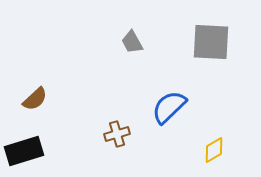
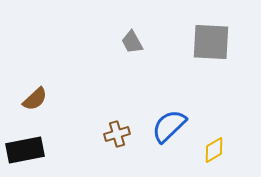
blue semicircle: moved 19 px down
black rectangle: moved 1 px right, 1 px up; rotated 6 degrees clockwise
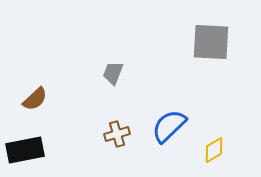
gray trapezoid: moved 19 px left, 31 px down; rotated 50 degrees clockwise
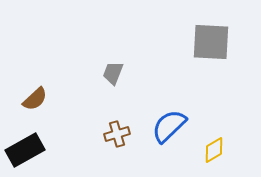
black rectangle: rotated 18 degrees counterclockwise
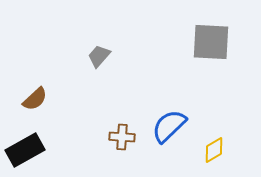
gray trapezoid: moved 14 px left, 17 px up; rotated 20 degrees clockwise
brown cross: moved 5 px right, 3 px down; rotated 20 degrees clockwise
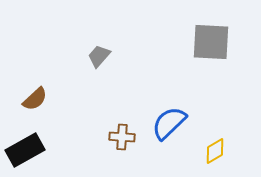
blue semicircle: moved 3 px up
yellow diamond: moved 1 px right, 1 px down
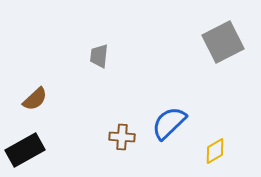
gray square: moved 12 px right; rotated 30 degrees counterclockwise
gray trapezoid: rotated 35 degrees counterclockwise
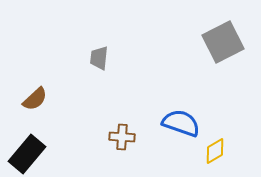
gray trapezoid: moved 2 px down
blue semicircle: moved 12 px right; rotated 63 degrees clockwise
black rectangle: moved 2 px right, 4 px down; rotated 21 degrees counterclockwise
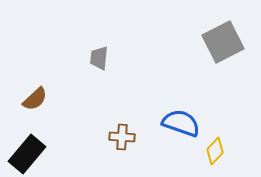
yellow diamond: rotated 16 degrees counterclockwise
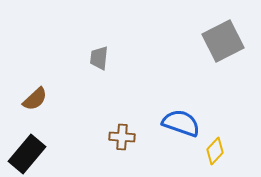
gray square: moved 1 px up
